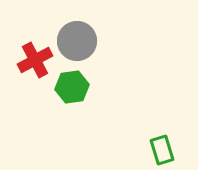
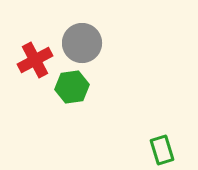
gray circle: moved 5 px right, 2 px down
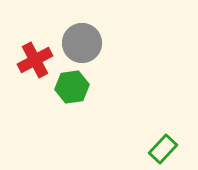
green rectangle: moved 1 px right, 1 px up; rotated 60 degrees clockwise
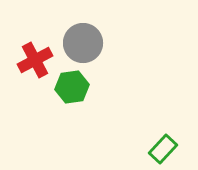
gray circle: moved 1 px right
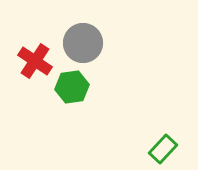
red cross: moved 1 px down; rotated 28 degrees counterclockwise
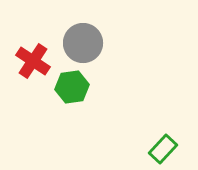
red cross: moved 2 px left
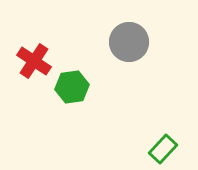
gray circle: moved 46 px right, 1 px up
red cross: moved 1 px right
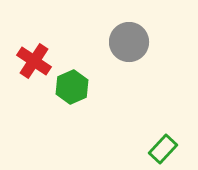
green hexagon: rotated 16 degrees counterclockwise
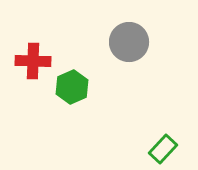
red cross: moved 1 px left; rotated 32 degrees counterclockwise
